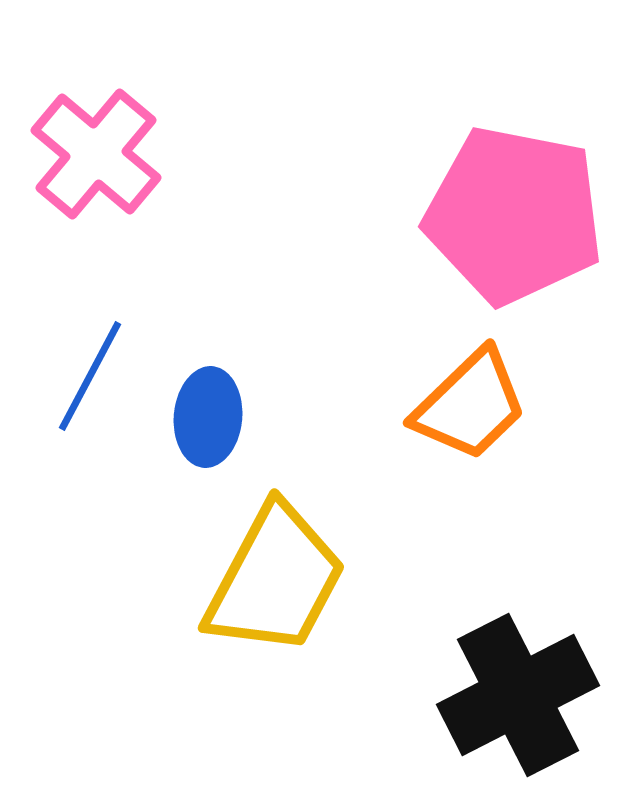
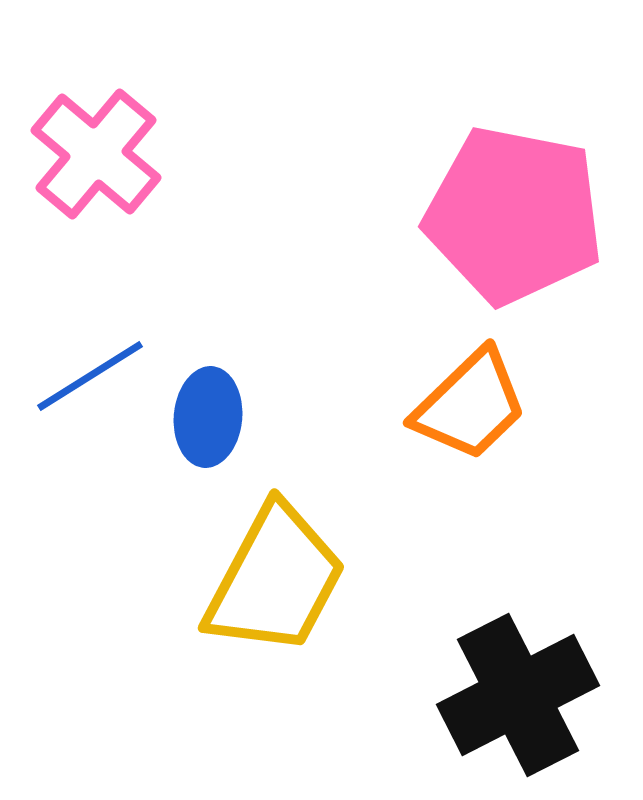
blue line: rotated 30 degrees clockwise
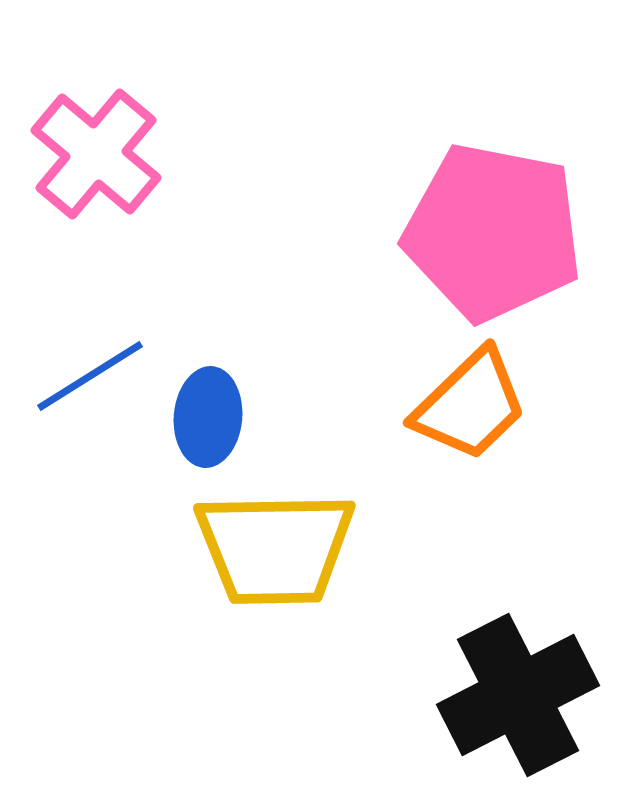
pink pentagon: moved 21 px left, 17 px down
yellow trapezoid: moved 32 px up; rotated 61 degrees clockwise
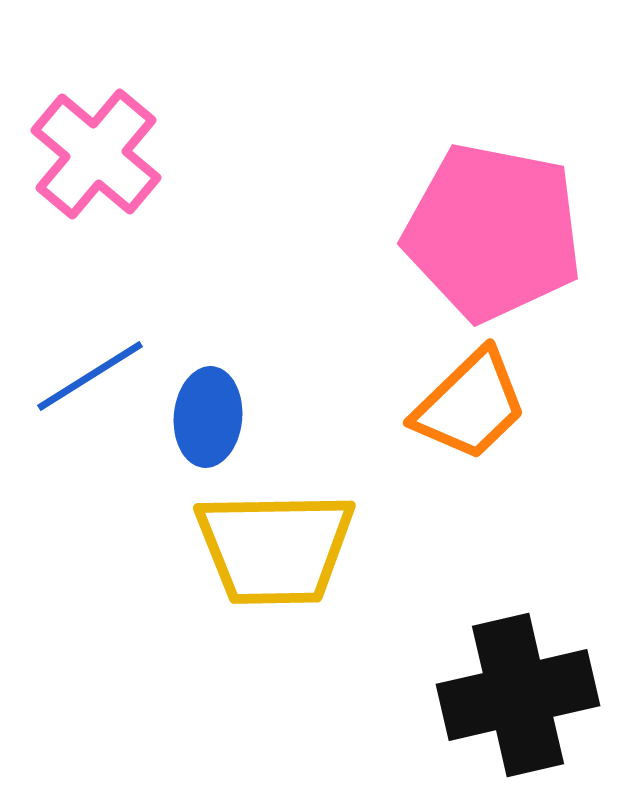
black cross: rotated 14 degrees clockwise
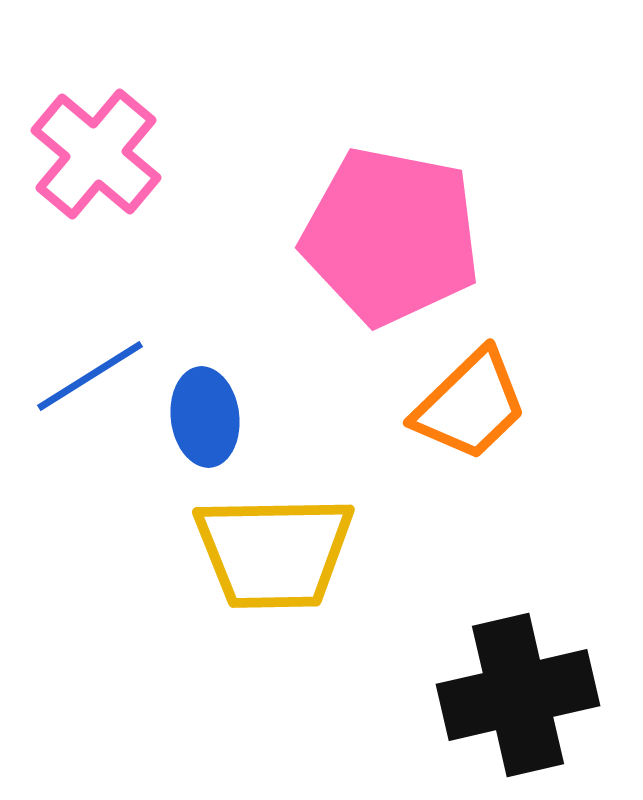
pink pentagon: moved 102 px left, 4 px down
blue ellipse: moved 3 px left; rotated 12 degrees counterclockwise
yellow trapezoid: moved 1 px left, 4 px down
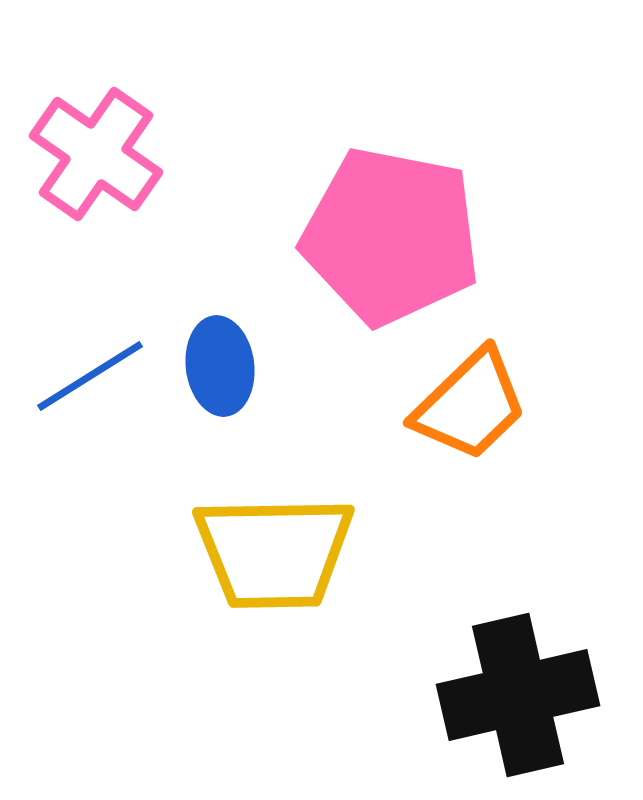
pink cross: rotated 5 degrees counterclockwise
blue ellipse: moved 15 px right, 51 px up
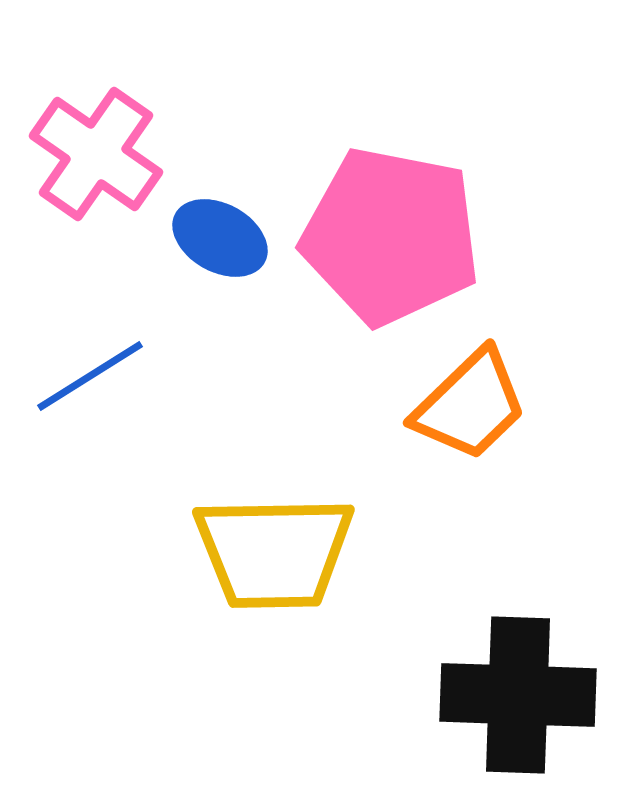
blue ellipse: moved 128 px up; rotated 54 degrees counterclockwise
black cross: rotated 15 degrees clockwise
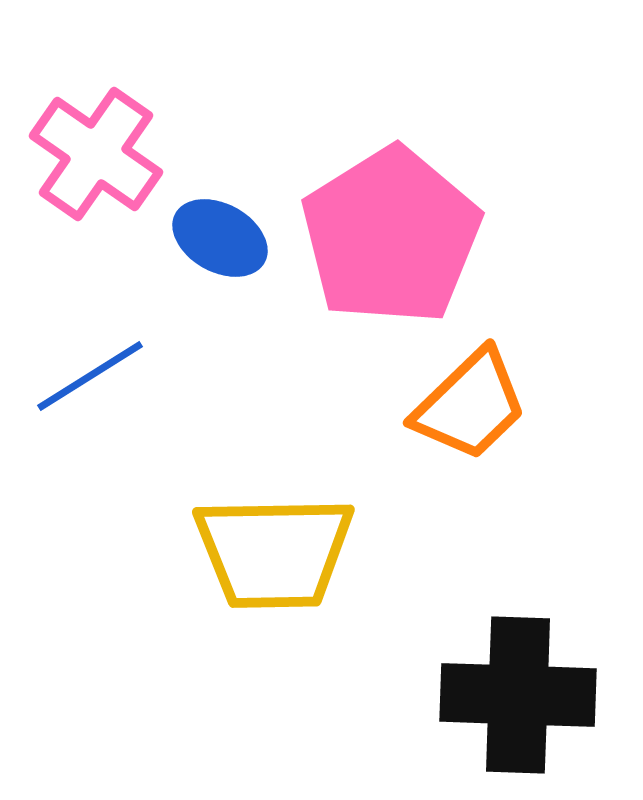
pink pentagon: rotated 29 degrees clockwise
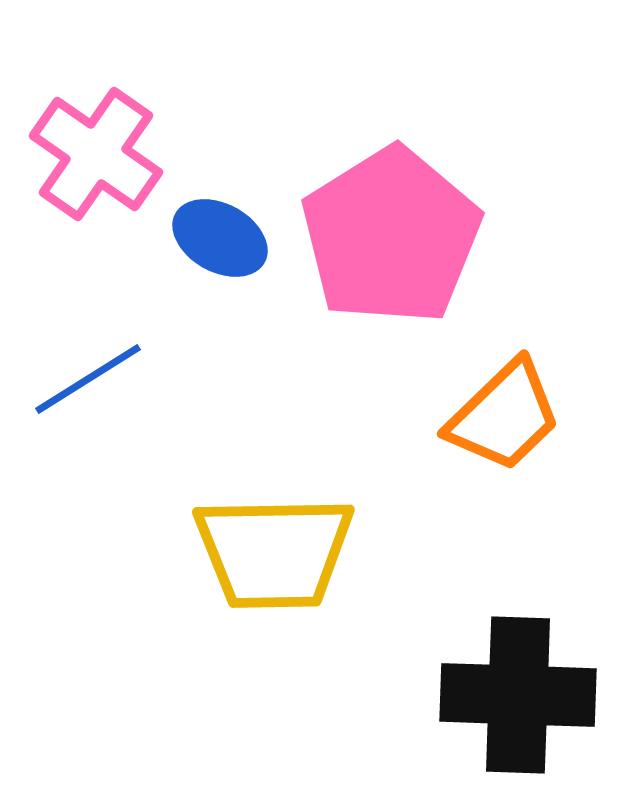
blue line: moved 2 px left, 3 px down
orange trapezoid: moved 34 px right, 11 px down
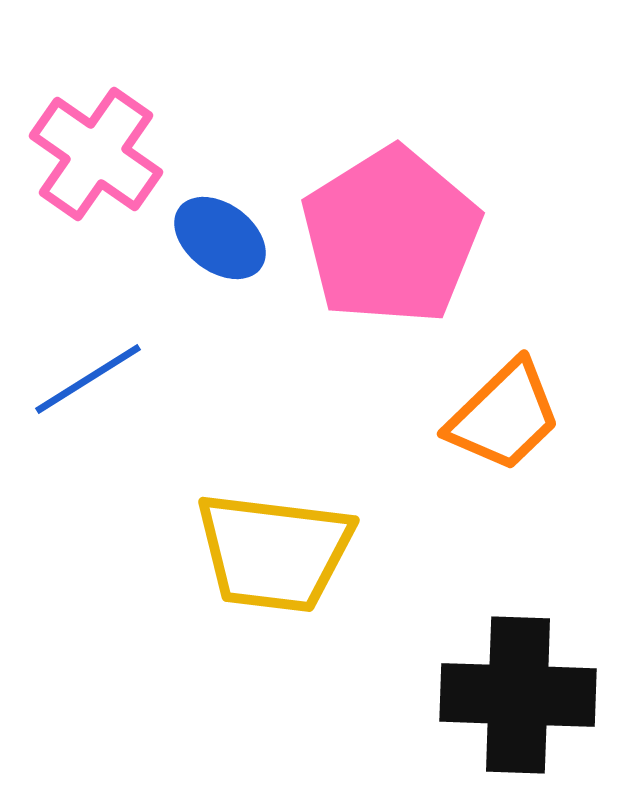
blue ellipse: rotated 8 degrees clockwise
yellow trapezoid: rotated 8 degrees clockwise
